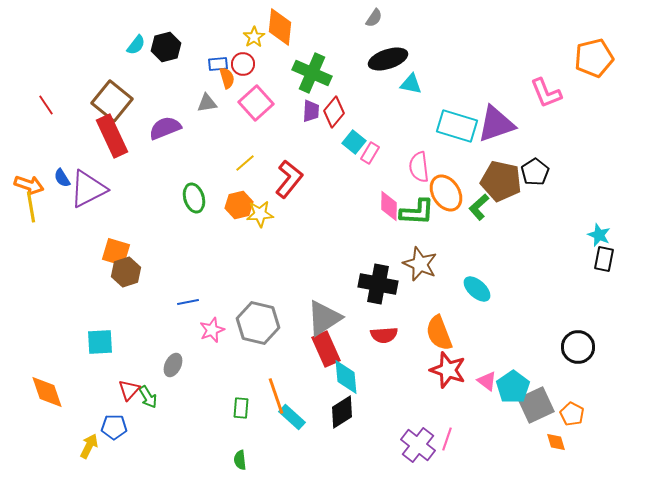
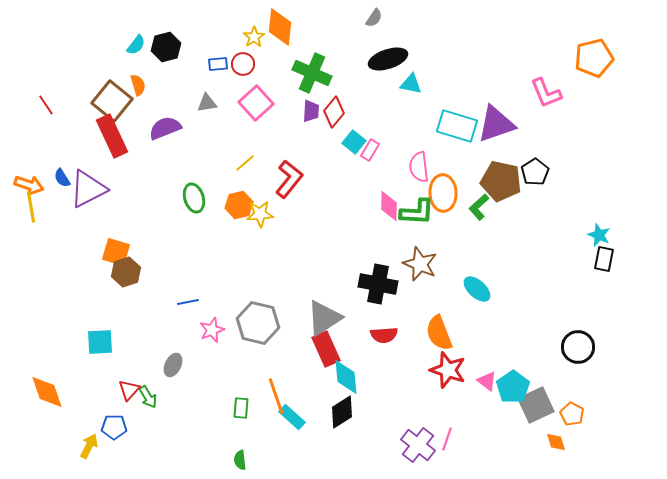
orange semicircle at (227, 78): moved 89 px left, 7 px down
pink rectangle at (370, 153): moved 3 px up
orange ellipse at (446, 193): moved 3 px left; rotated 30 degrees clockwise
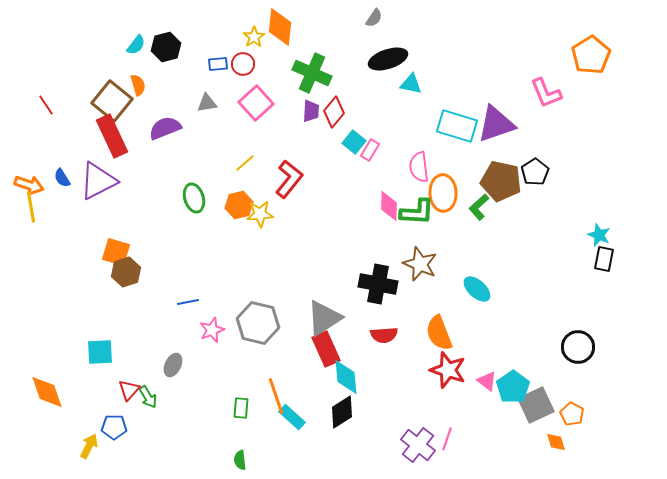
orange pentagon at (594, 58): moved 3 px left, 3 px up; rotated 18 degrees counterclockwise
purple triangle at (88, 189): moved 10 px right, 8 px up
cyan square at (100, 342): moved 10 px down
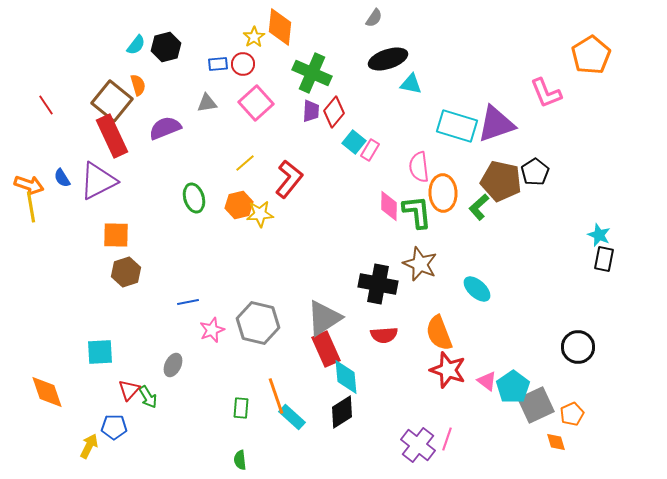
green L-shape at (417, 212): rotated 99 degrees counterclockwise
orange square at (116, 252): moved 17 px up; rotated 16 degrees counterclockwise
orange pentagon at (572, 414): rotated 20 degrees clockwise
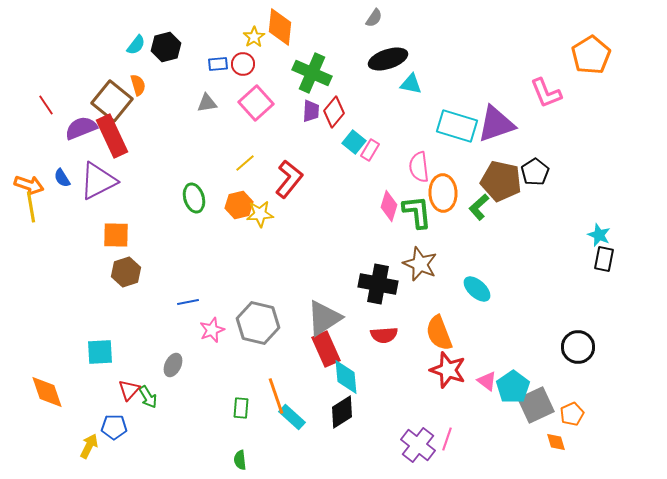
purple semicircle at (165, 128): moved 84 px left
pink diamond at (389, 206): rotated 16 degrees clockwise
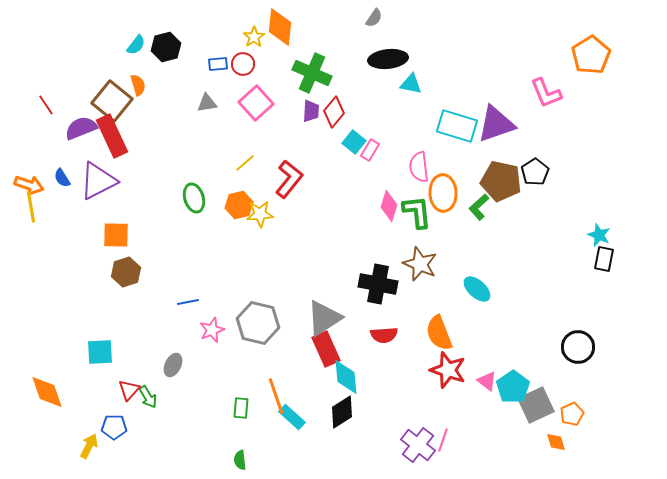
black ellipse at (388, 59): rotated 12 degrees clockwise
pink line at (447, 439): moved 4 px left, 1 px down
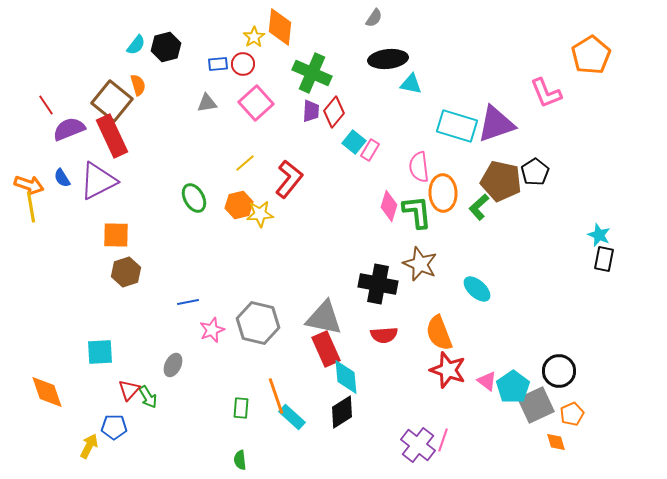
purple semicircle at (81, 128): moved 12 px left, 1 px down
green ellipse at (194, 198): rotated 12 degrees counterclockwise
gray triangle at (324, 318): rotated 45 degrees clockwise
black circle at (578, 347): moved 19 px left, 24 px down
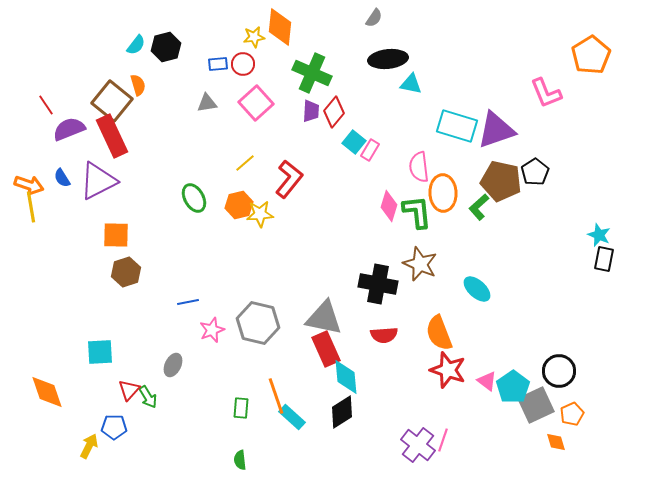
yellow star at (254, 37): rotated 25 degrees clockwise
purple triangle at (496, 124): moved 6 px down
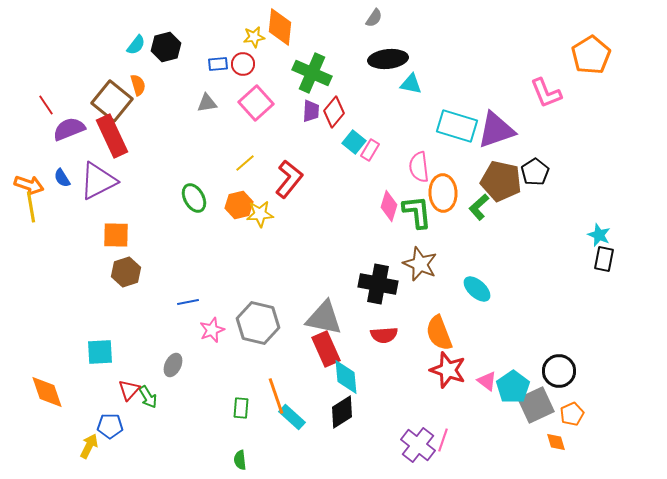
blue pentagon at (114, 427): moved 4 px left, 1 px up
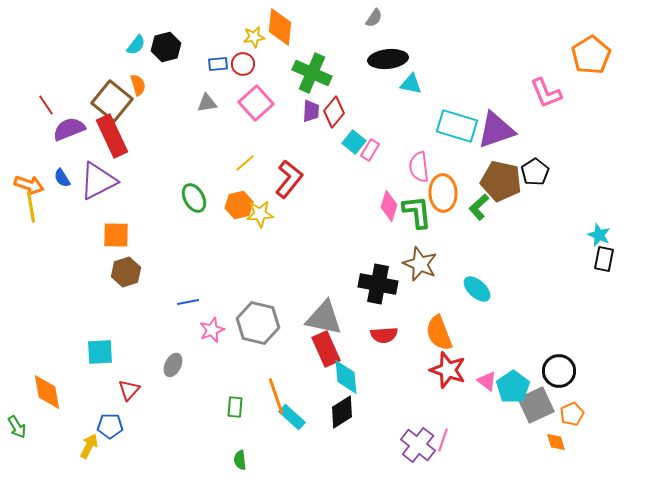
orange diamond at (47, 392): rotated 9 degrees clockwise
green arrow at (148, 397): moved 131 px left, 30 px down
green rectangle at (241, 408): moved 6 px left, 1 px up
